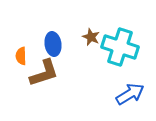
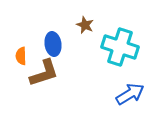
brown star: moved 6 px left, 12 px up
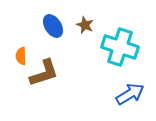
blue ellipse: moved 18 px up; rotated 25 degrees counterclockwise
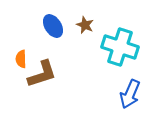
orange semicircle: moved 3 px down
brown L-shape: moved 2 px left, 1 px down
blue arrow: rotated 144 degrees clockwise
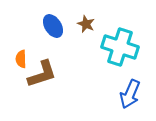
brown star: moved 1 px right, 1 px up
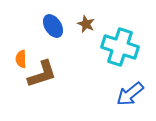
blue arrow: rotated 28 degrees clockwise
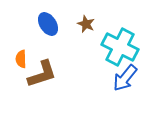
blue ellipse: moved 5 px left, 2 px up
cyan cross: rotated 9 degrees clockwise
blue arrow: moved 5 px left, 16 px up; rotated 12 degrees counterclockwise
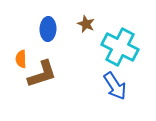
blue ellipse: moved 5 px down; rotated 35 degrees clockwise
blue arrow: moved 10 px left, 8 px down; rotated 72 degrees counterclockwise
